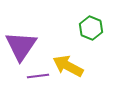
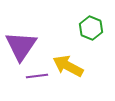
purple line: moved 1 px left
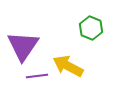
purple triangle: moved 2 px right
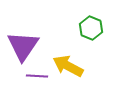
purple line: rotated 10 degrees clockwise
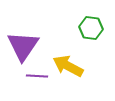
green hexagon: rotated 15 degrees counterclockwise
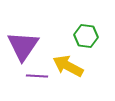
green hexagon: moved 5 px left, 8 px down
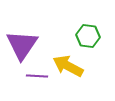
green hexagon: moved 2 px right
purple triangle: moved 1 px left, 1 px up
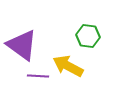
purple triangle: rotated 28 degrees counterclockwise
purple line: moved 1 px right
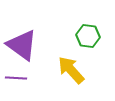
yellow arrow: moved 3 px right, 4 px down; rotated 20 degrees clockwise
purple line: moved 22 px left, 2 px down
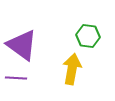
yellow arrow: moved 1 px right, 1 px up; rotated 52 degrees clockwise
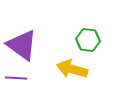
green hexagon: moved 4 px down
yellow arrow: rotated 84 degrees counterclockwise
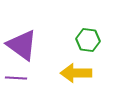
yellow arrow: moved 4 px right, 4 px down; rotated 16 degrees counterclockwise
